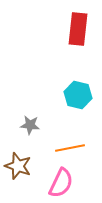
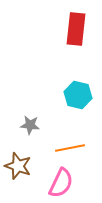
red rectangle: moved 2 px left
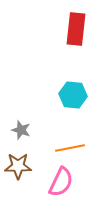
cyan hexagon: moved 5 px left; rotated 8 degrees counterclockwise
gray star: moved 9 px left, 5 px down; rotated 12 degrees clockwise
brown star: rotated 20 degrees counterclockwise
pink semicircle: moved 1 px up
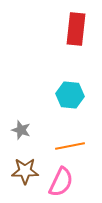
cyan hexagon: moved 3 px left
orange line: moved 2 px up
brown star: moved 7 px right, 5 px down
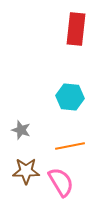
cyan hexagon: moved 2 px down
brown star: moved 1 px right
pink semicircle: rotated 56 degrees counterclockwise
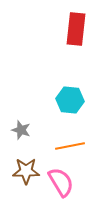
cyan hexagon: moved 3 px down
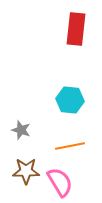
pink semicircle: moved 1 px left
